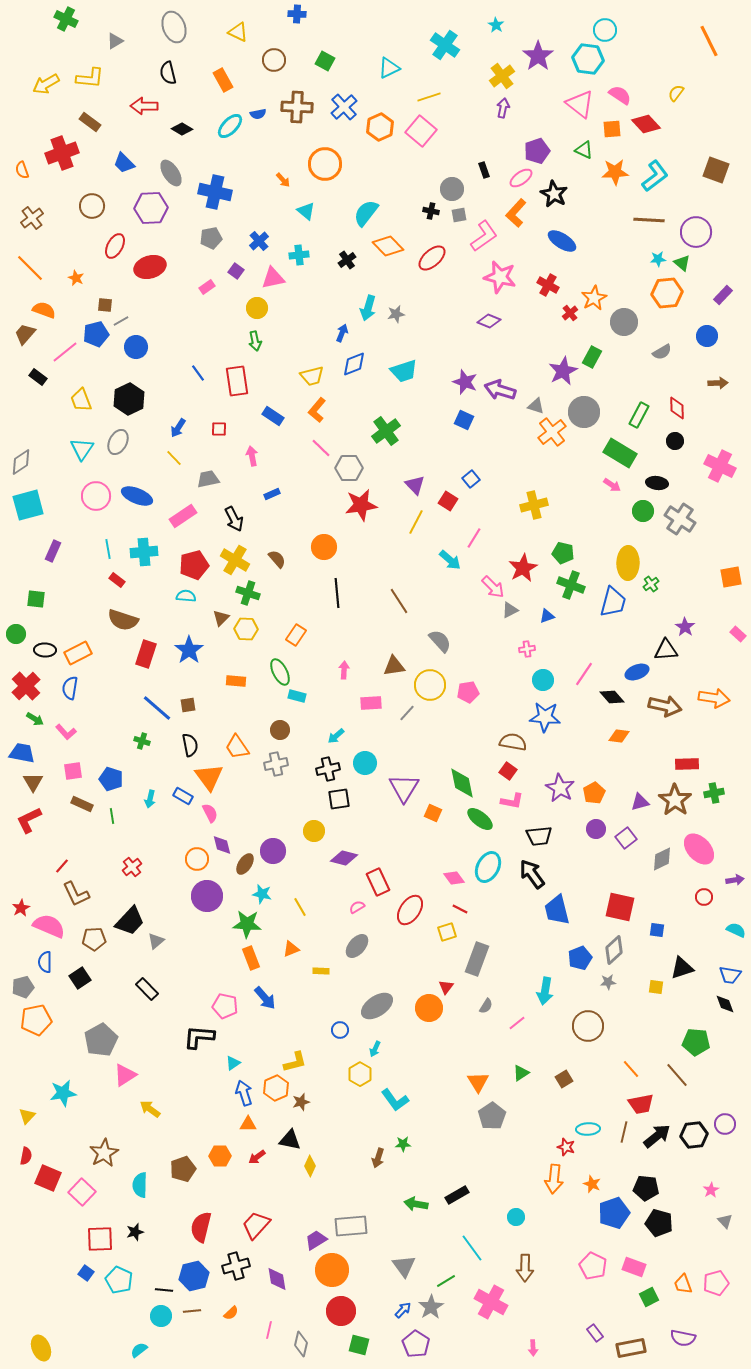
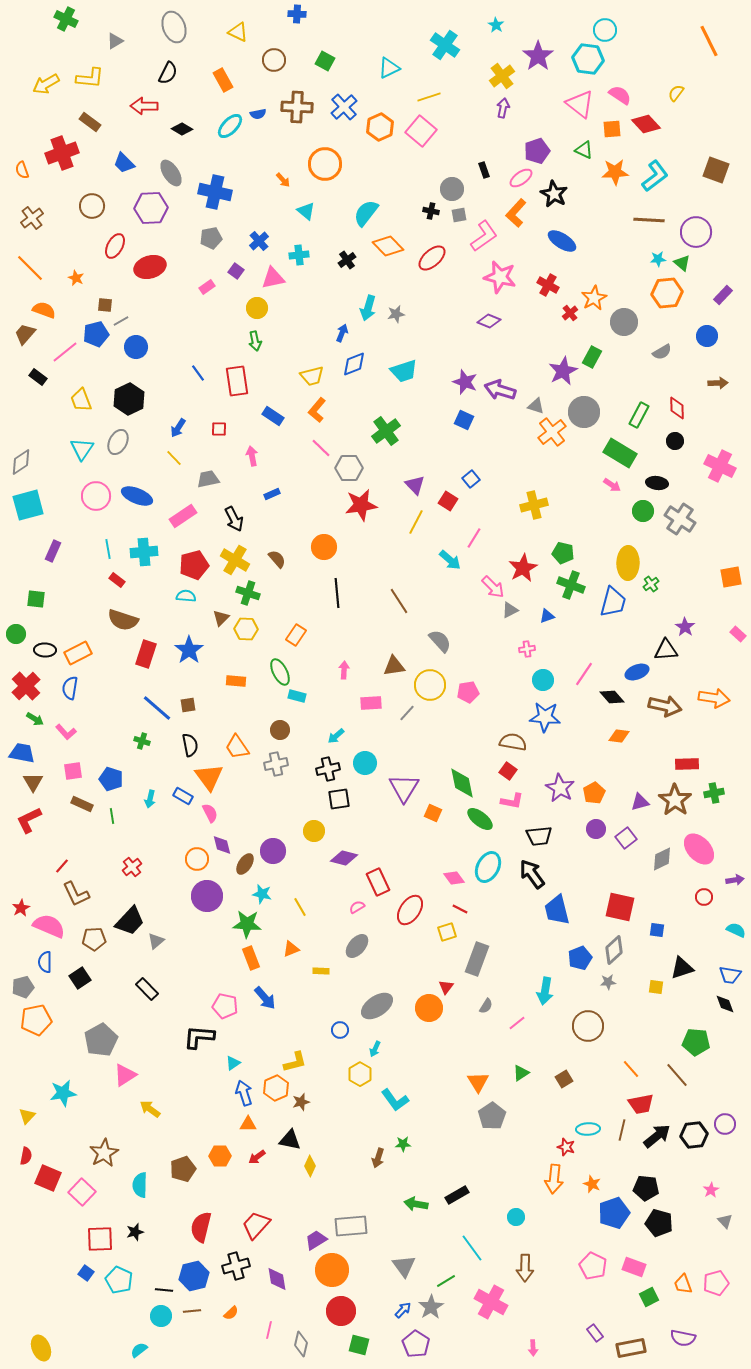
black semicircle at (168, 73): rotated 140 degrees counterclockwise
brown line at (624, 1132): moved 2 px left, 2 px up
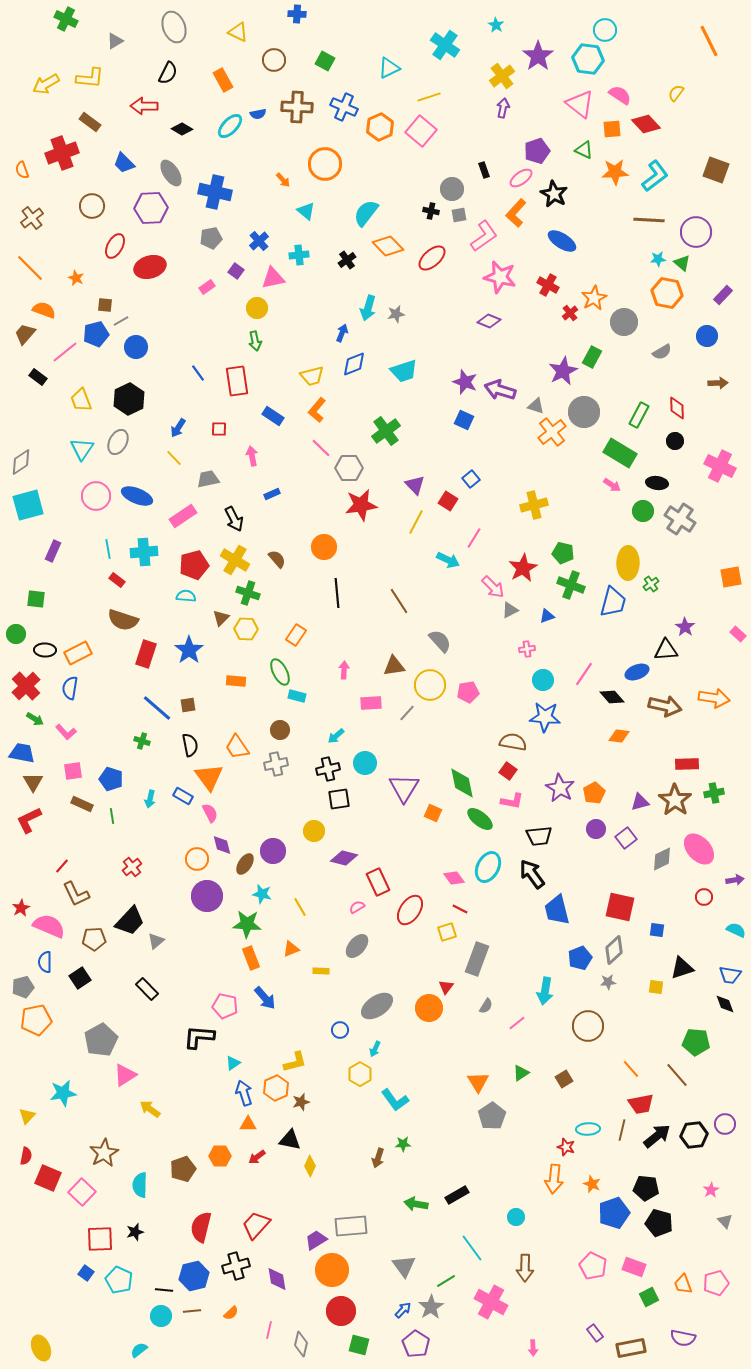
blue cross at (344, 107): rotated 24 degrees counterclockwise
orange hexagon at (667, 293): rotated 16 degrees clockwise
cyan arrow at (450, 560): moved 2 px left; rotated 15 degrees counterclockwise
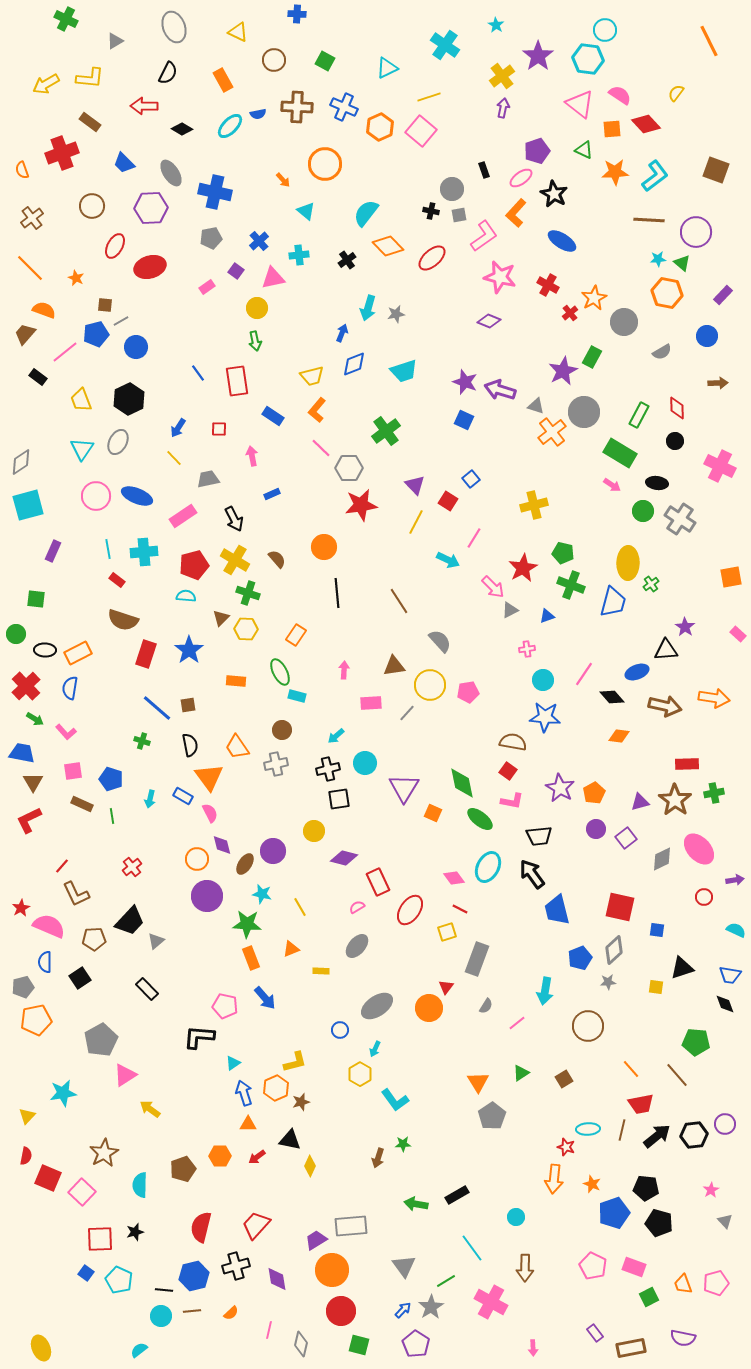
cyan triangle at (389, 68): moved 2 px left
brown circle at (280, 730): moved 2 px right
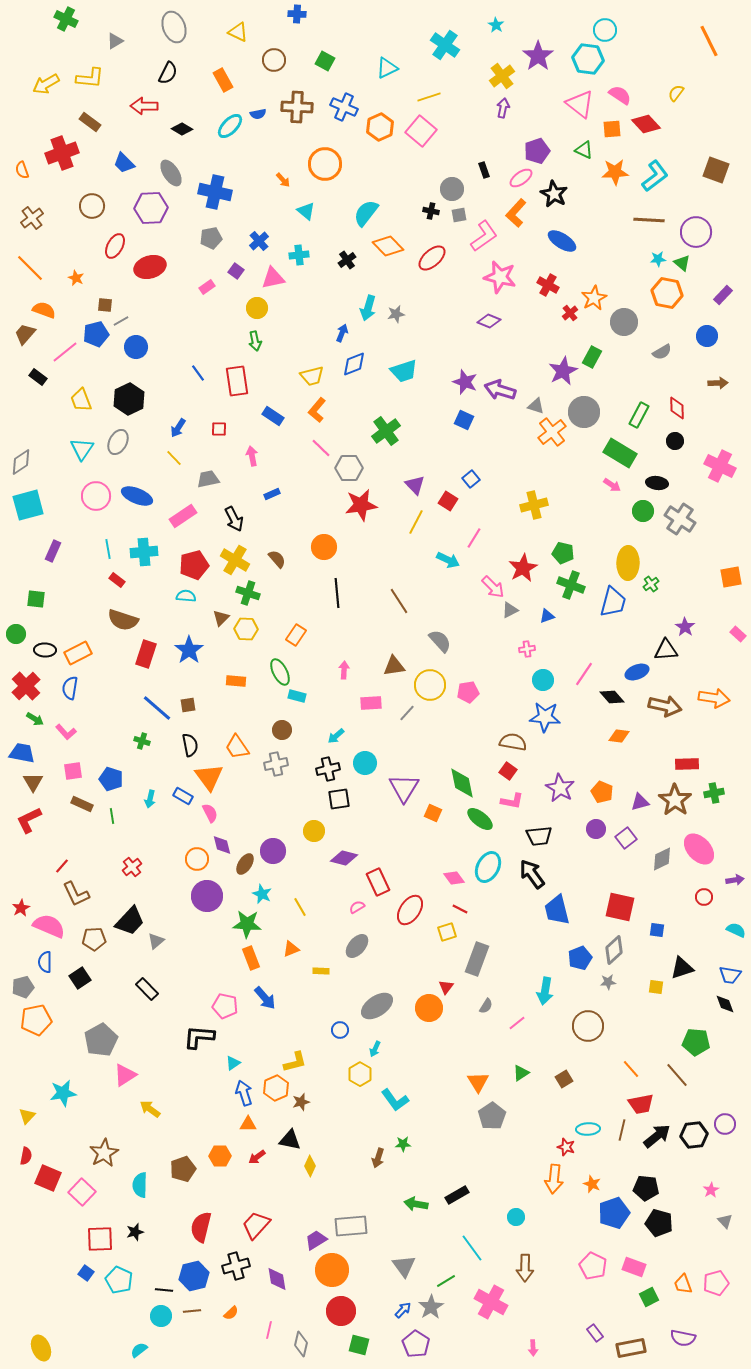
orange pentagon at (594, 793): moved 8 px right, 1 px up; rotated 20 degrees counterclockwise
cyan star at (262, 894): rotated 12 degrees clockwise
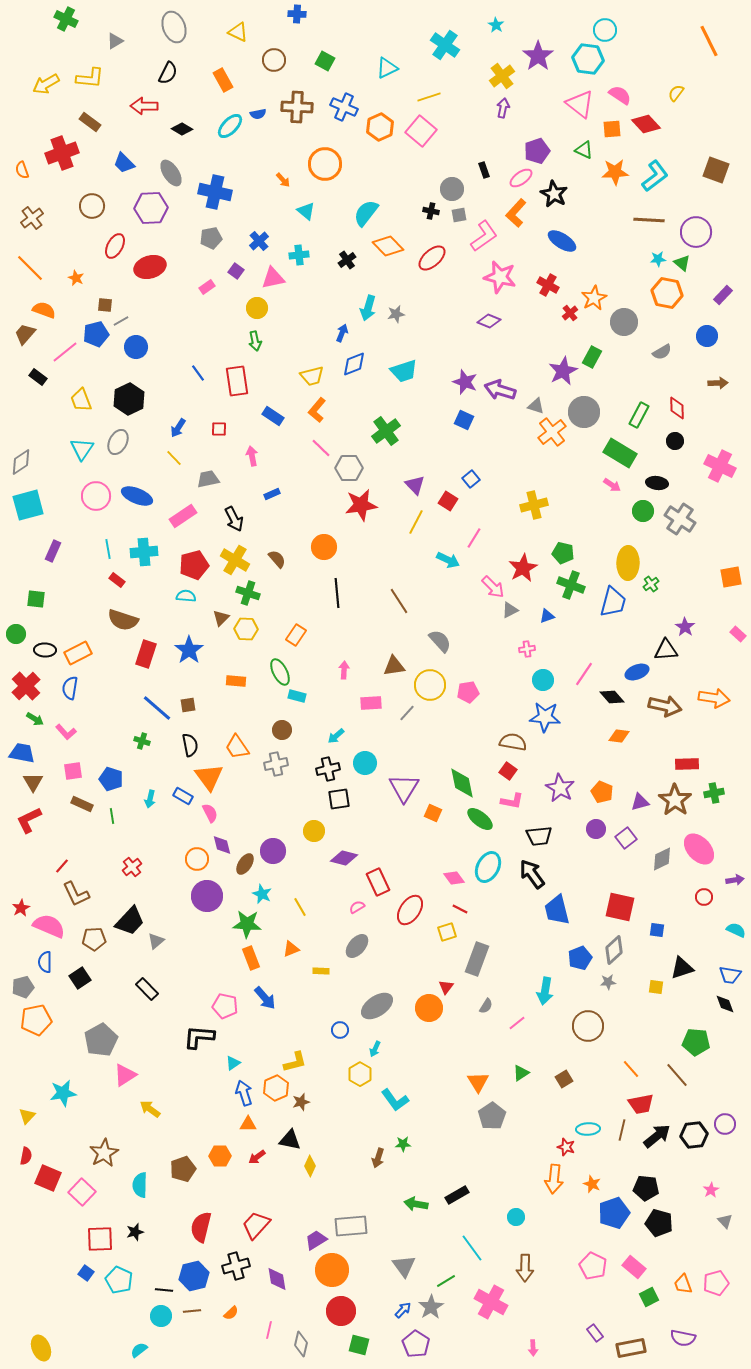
pink rectangle at (634, 1267): rotated 20 degrees clockwise
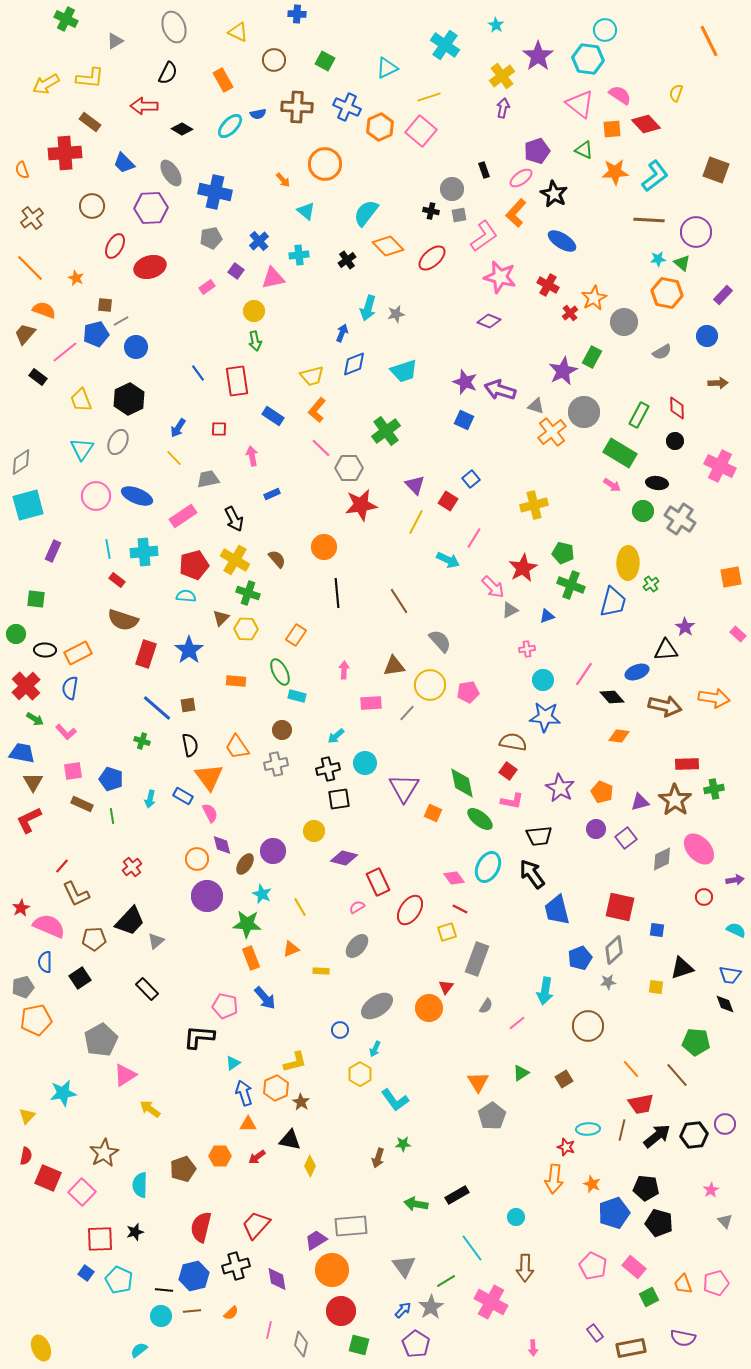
yellow semicircle at (676, 93): rotated 18 degrees counterclockwise
blue cross at (344, 107): moved 3 px right
red cross at (62, 153): moved 3 px right; rotated 16 degrees clockwise
yellow circle at (257, 308): moved 3 px left, 3 px down
green cross at (714, 793): moved 4 px up
brown star at (301, 1102): rotated 24 degrees counterclockwise
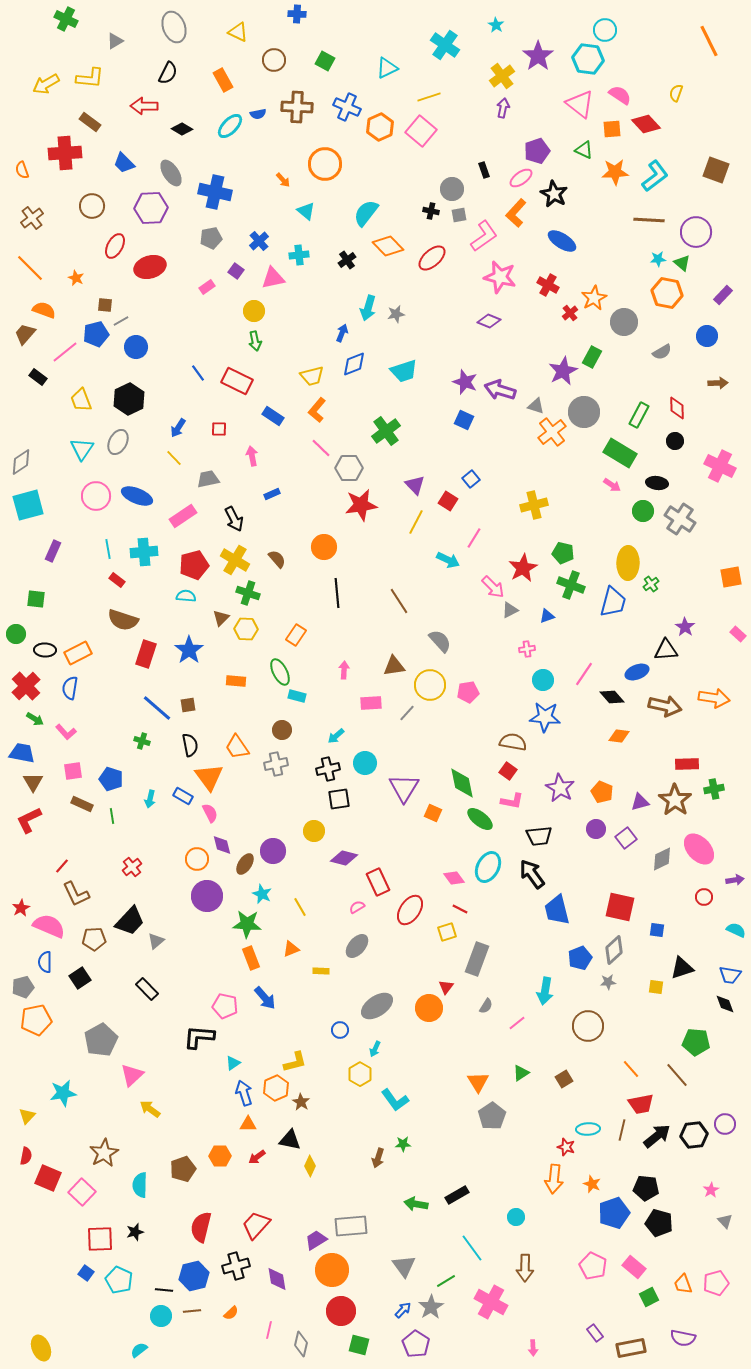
red rectangle at (237, 381): rotated 56 degrees counterclockwise
pink triangle at (125, 1075): moved 7 px right; rotated 10 degrees counterclockwise
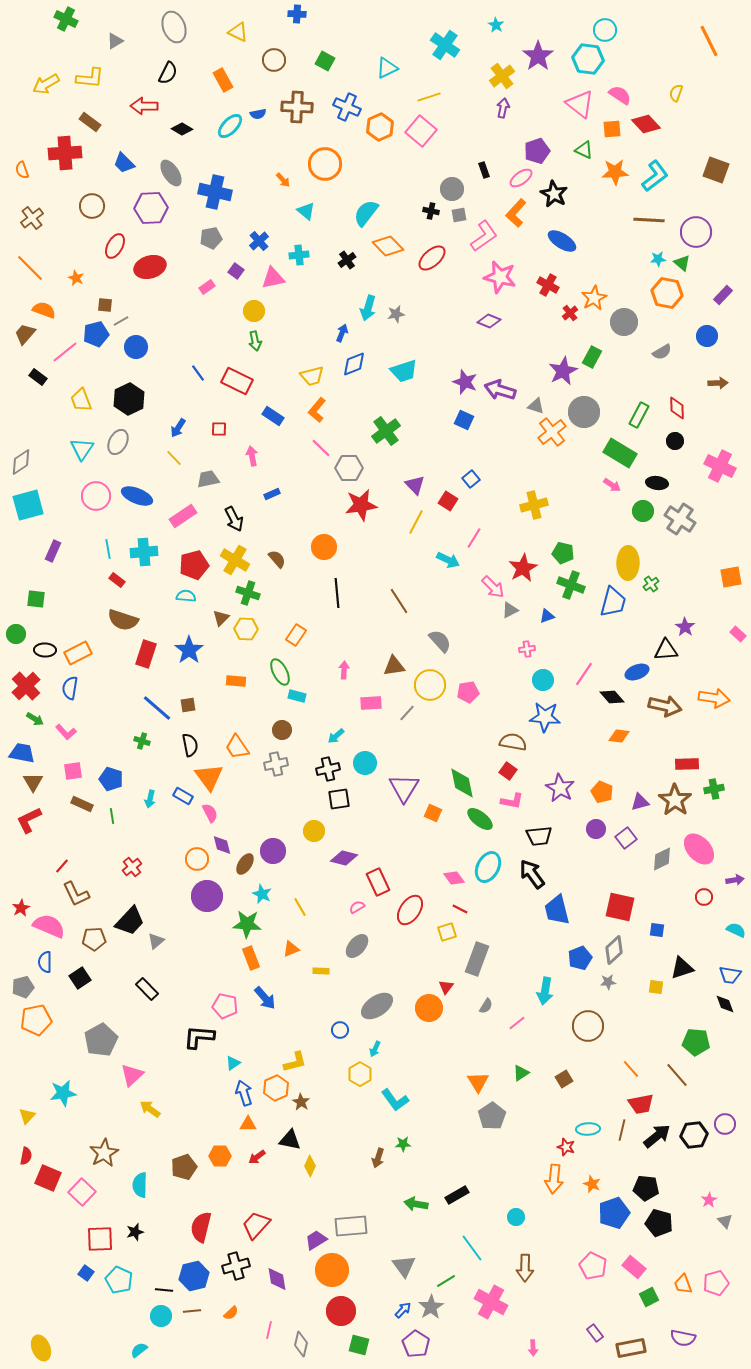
brown pentagon at (183, 1169): moved 1 px right, 2 px up
pink star at (711, 1190): moved 2 px left, 10 px down
